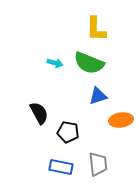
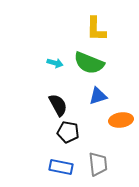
black semicircle: moved 19 px right, 8 px up
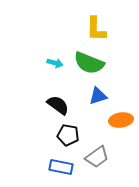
black semicircle: rotated 25 degrees counterclockwise
black pentagon: moved 3 px down
gray trapezoid: moved 1 px left, 7 px up; rotated 60 degrees clockwise
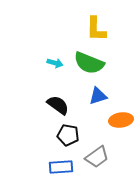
blue rectangle: rotated 15 degrees counterclockwise
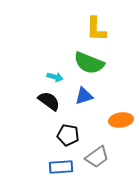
cyan arrow: moved 14 px down
blue triangle: moved 14 px left
black semicircle: moved 9 px left, 4 px up
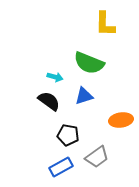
yellow L-shape: moved 9 px right, 5 px up
blue rectangle: rotated 25 degrees counterclockwise
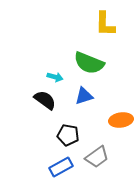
black semicircle: moved 4 px left, 1 px up
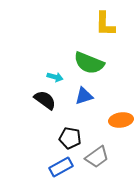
black pentagon: moved 2 px right, 3 px down
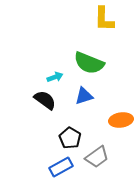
yellow L-shape: moved 1 px left, 5 px up
cyan arrow: rotated 35 degrees counterclockwise
black pentagon: rotated 20 degrees clockwise
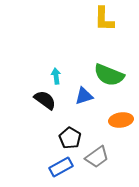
green semicircle: moved 20 px right, 12 px down
cyan arrow: moved 1 px right, 1 px up; rotated 77 degrees counterclockwise
